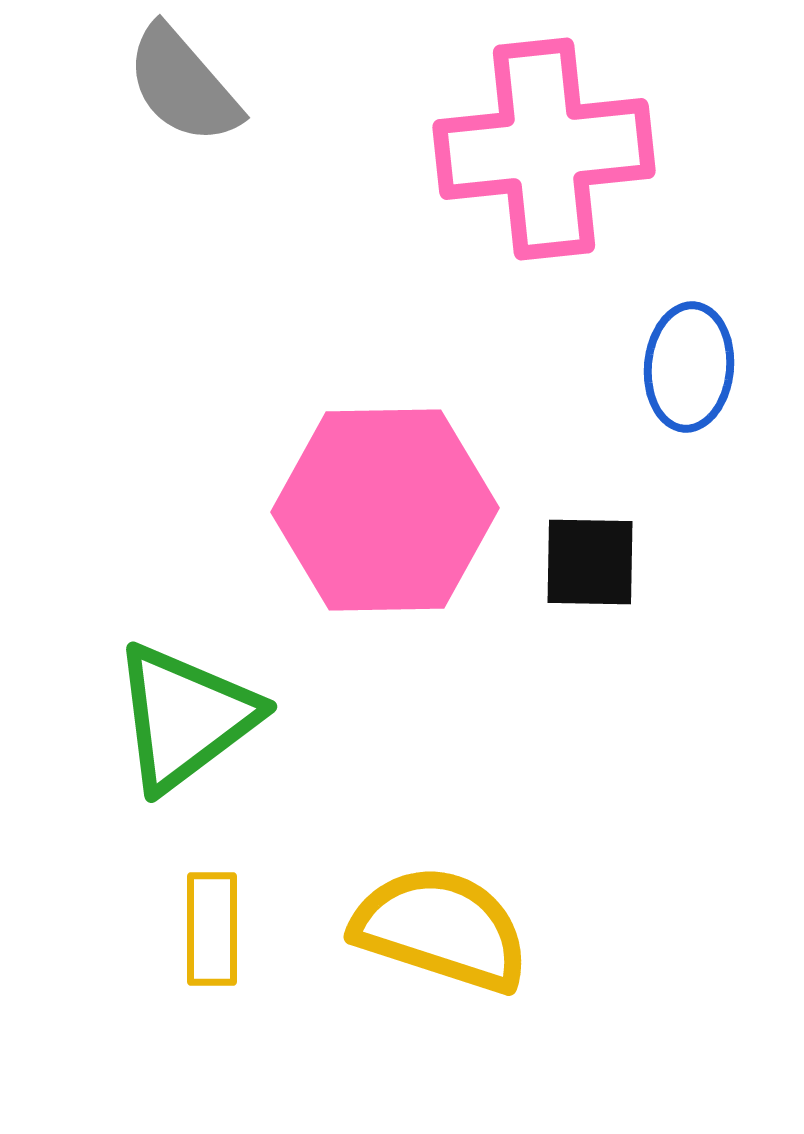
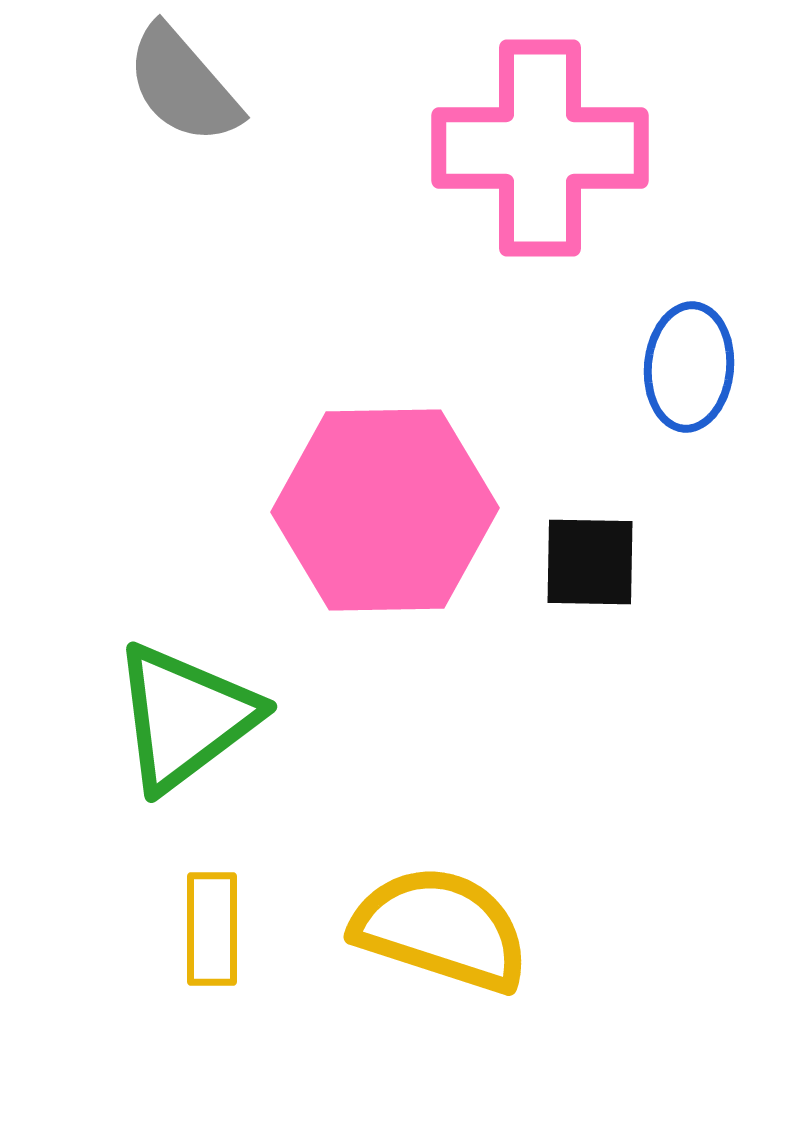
pink cross: moved 4 px left, 1 px up; rotated 6 degrees clockwise
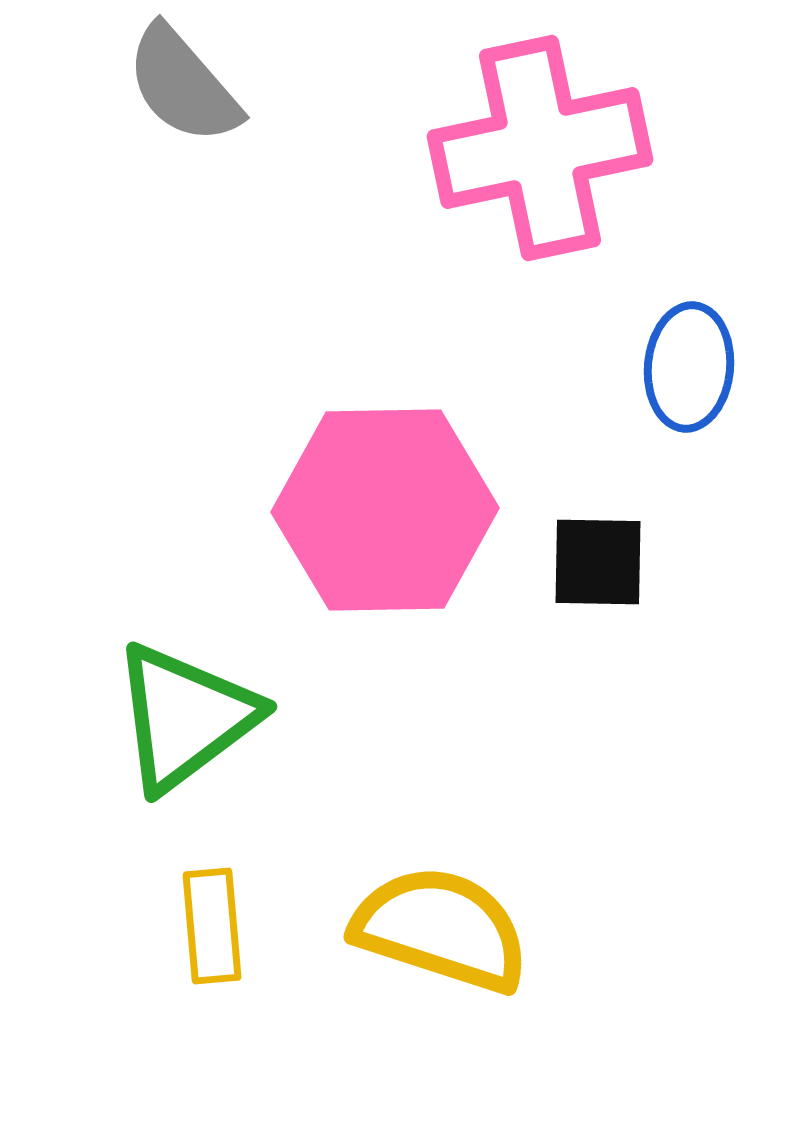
pink cross: rotated 12 degrees counterclockwise
black square: moved 8 px right
yellow rectangle: moved 3 px up; rotated 5 degrees counterclockwise
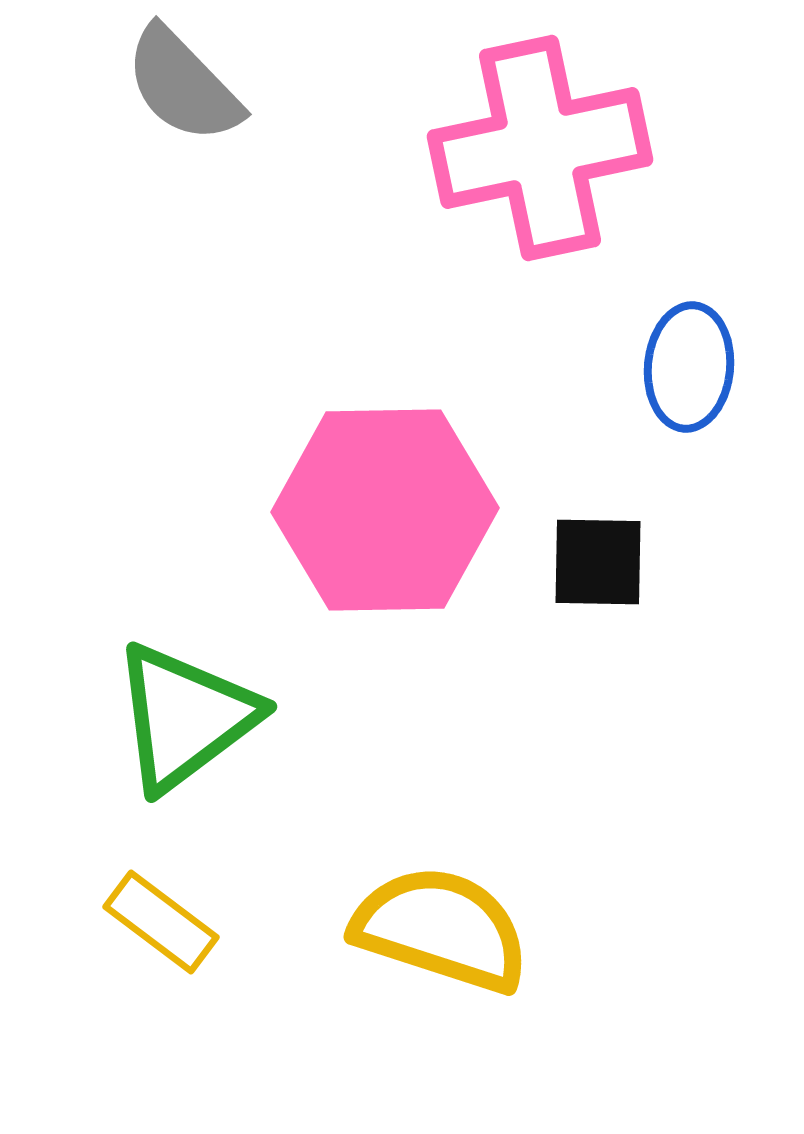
gray semicircle: rotated 3 degrees counterclockwise
yellow rectangle: moved 51 px left, 4 px up; rotated 48 degrees counterclockwise
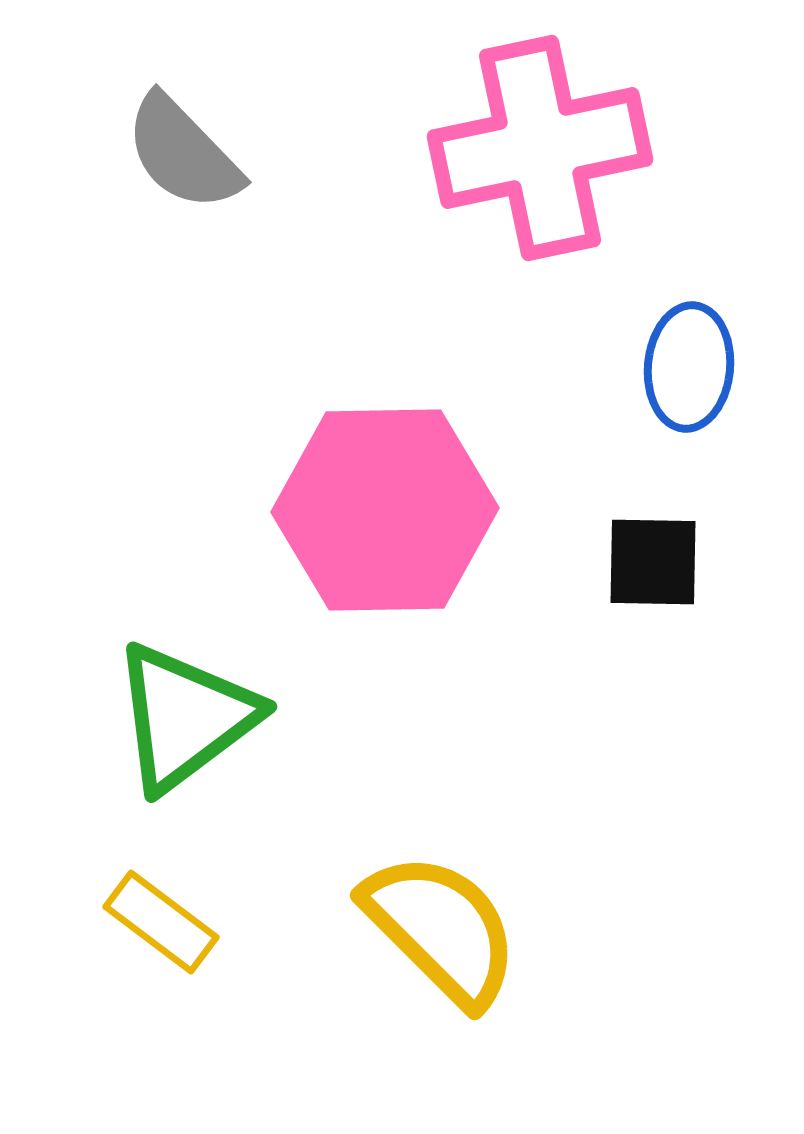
gray semicircle: moved 68 px down
black square: moved 55 px right
yellow semicircle: rotated 27 degrees clockwise
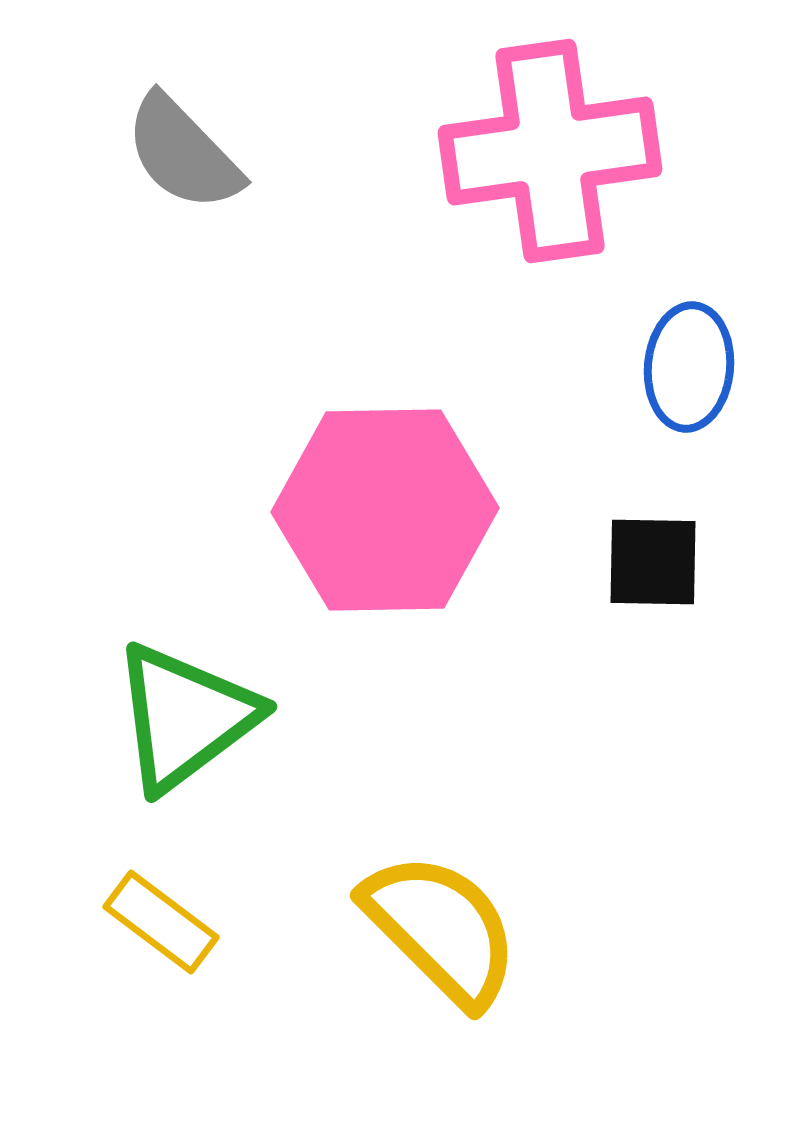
pink cross: moved 10 px right, 3 px down; rotated 4 degrees clockwise
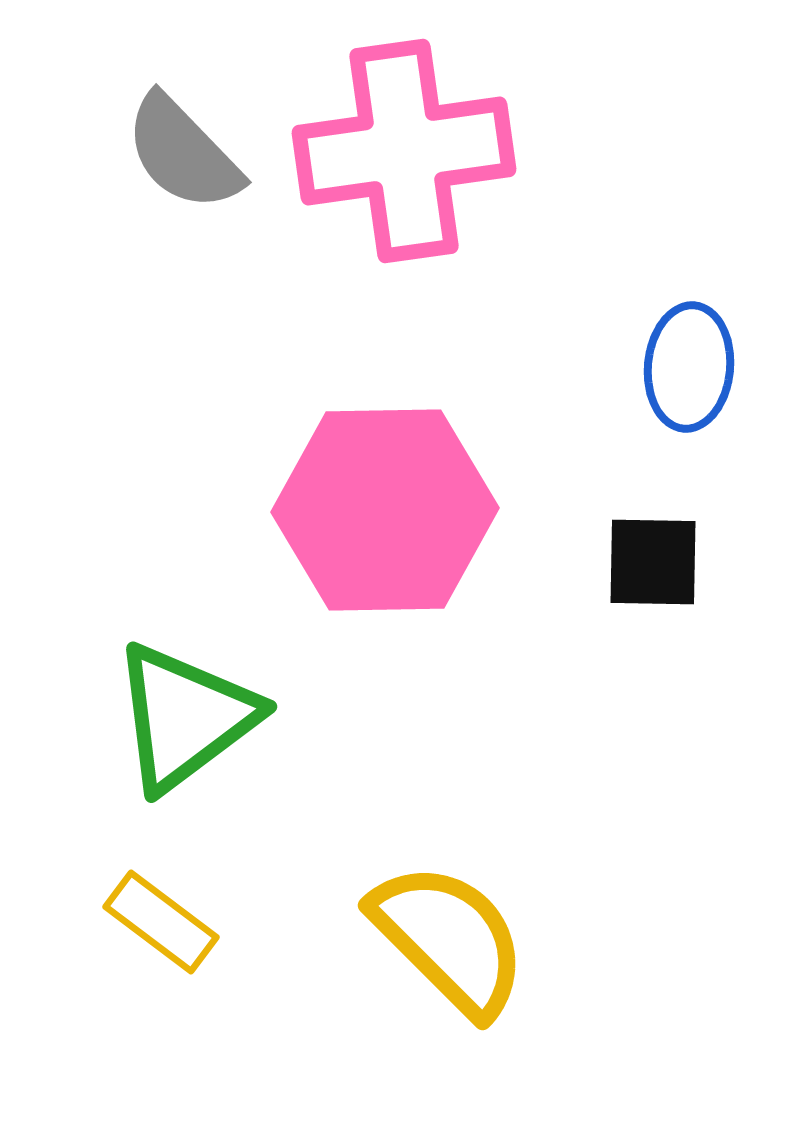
pink cross: moved 146 px left
yellow semicircle: moved 8 px right, 10 px down
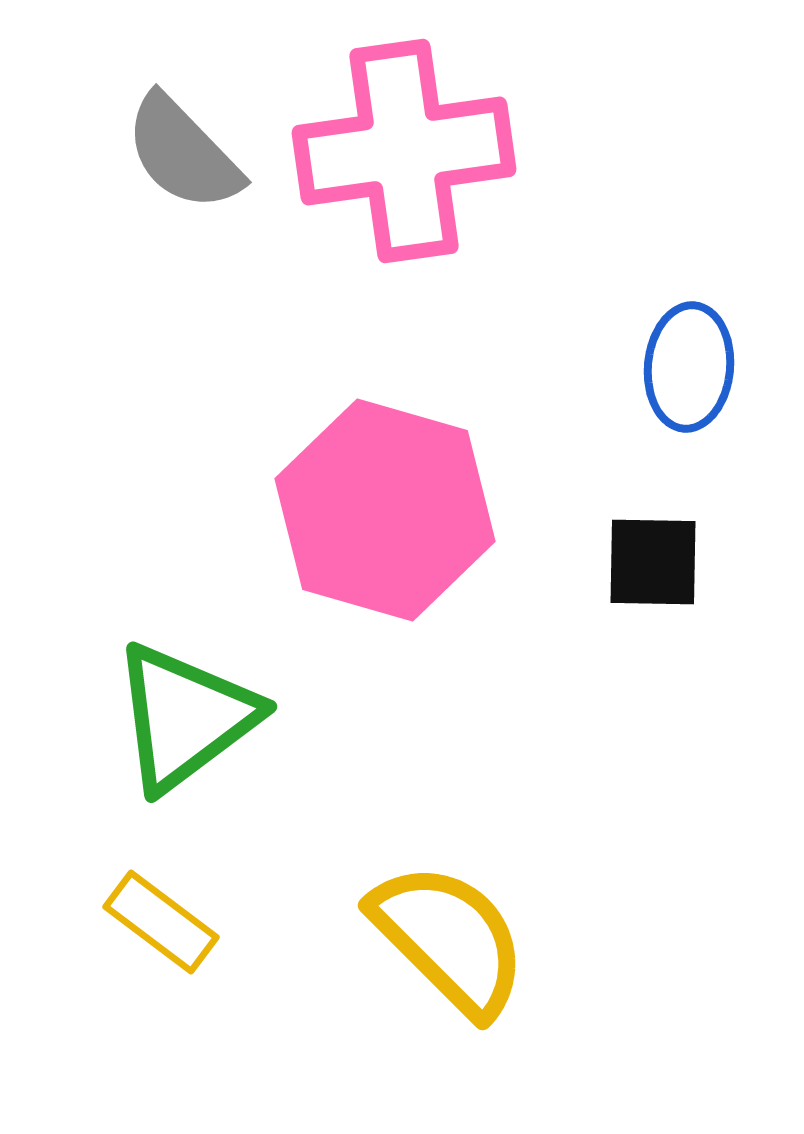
pink hexagon: rotated 17 degrees clockwise
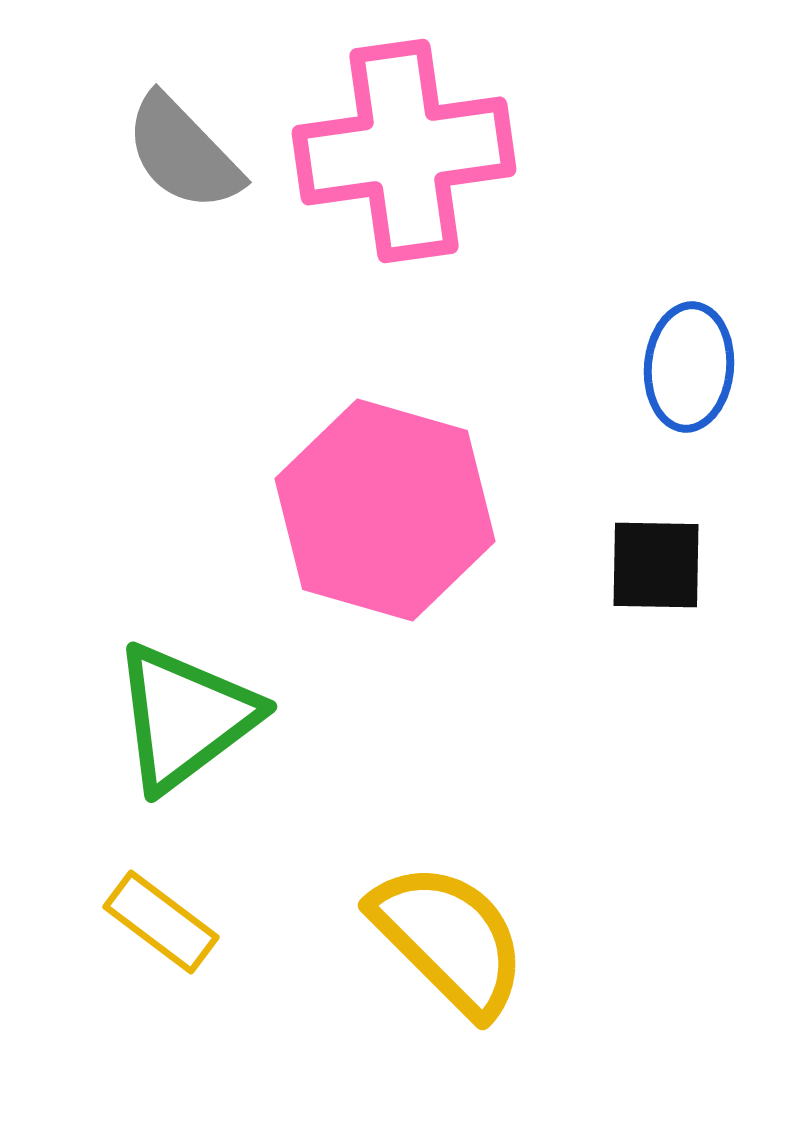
black square: moved 3 px right, 3 px down
